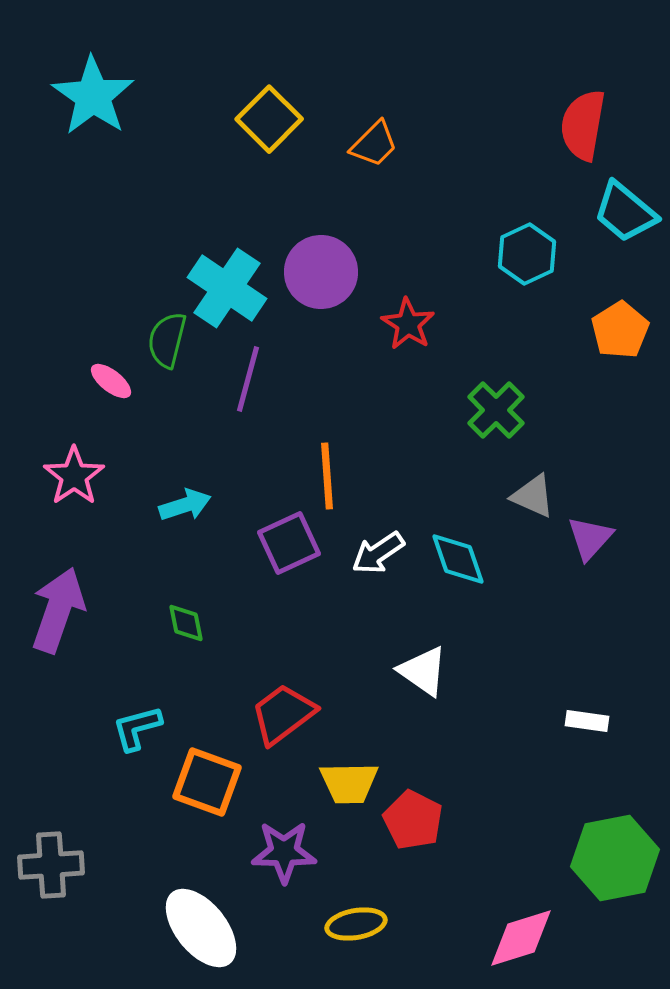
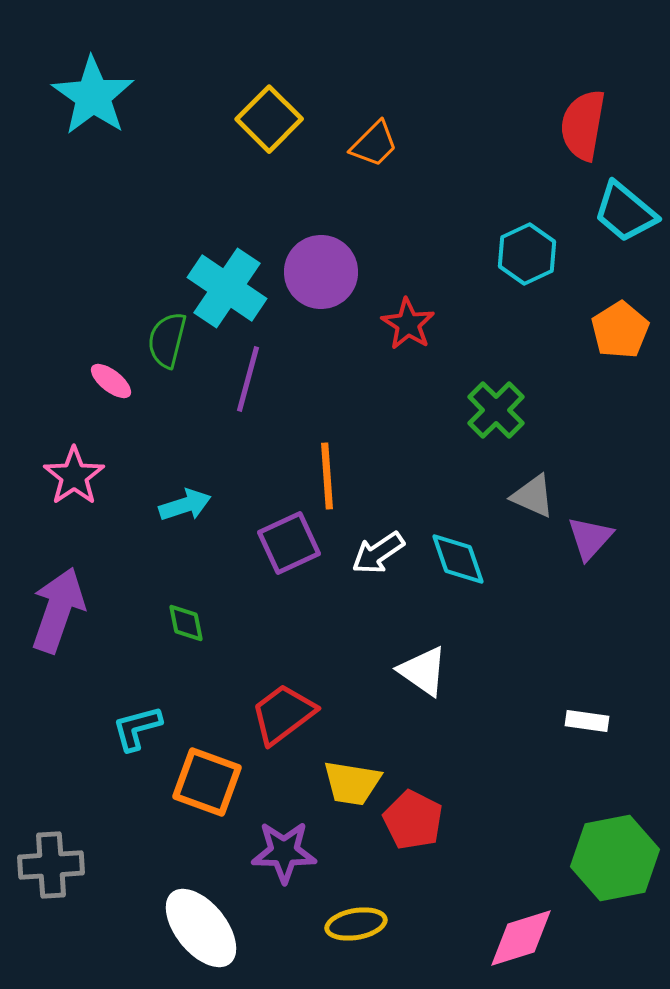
yellow trapezoid: moved 3 px right; rotated 10 degrees clockwise
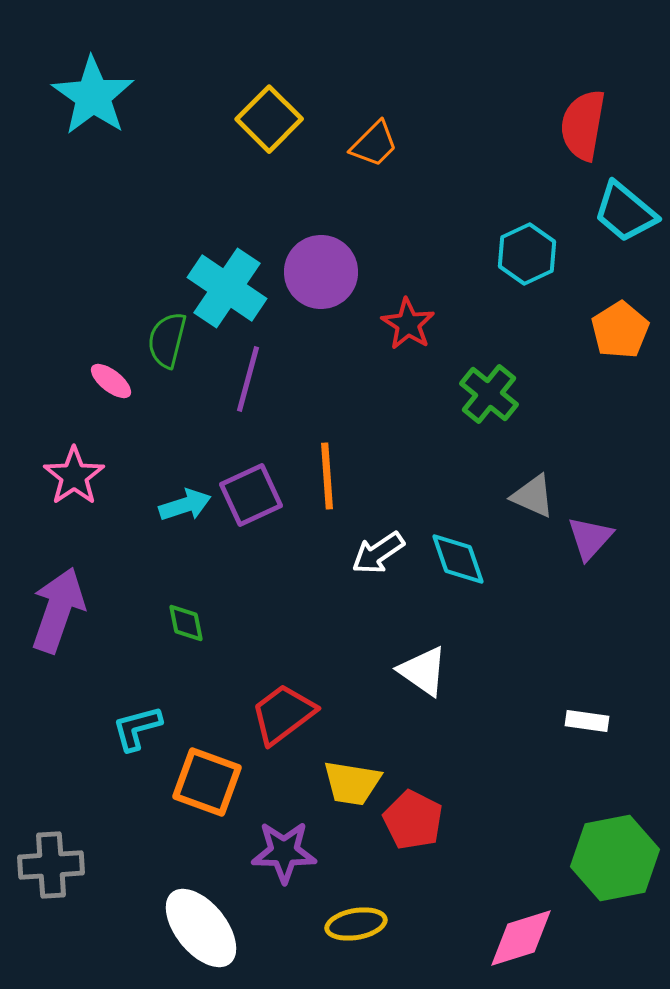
green cross: moved 7 px left, 16 px up; rotated 6 degrees counterclockwise
purple square: moved 38 px left, 48 px up
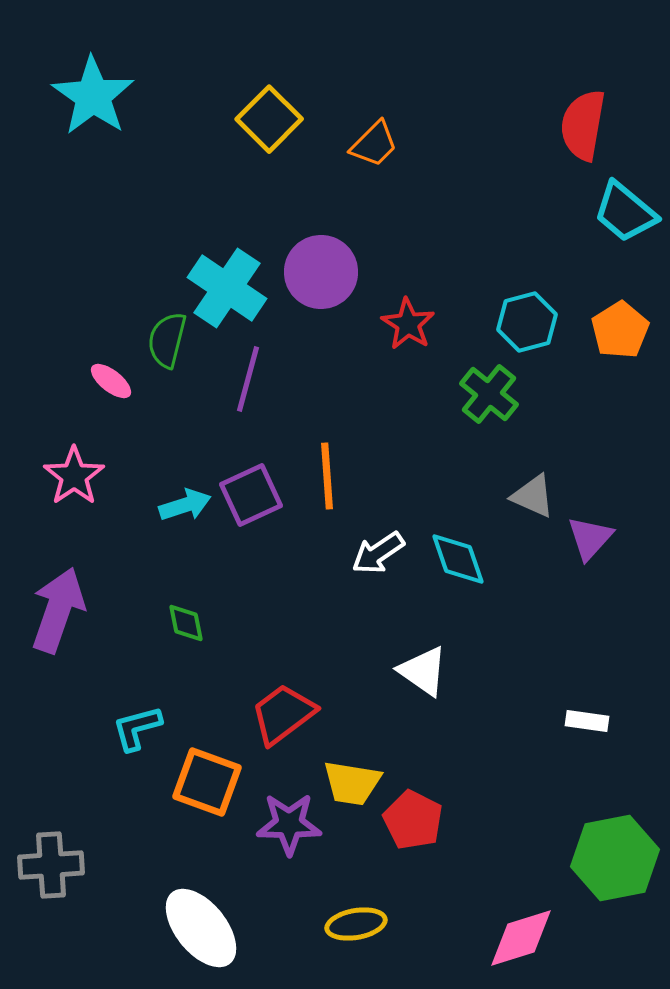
cyan hexagon: moved 68 px down; rotated 10 degrees clockwise
purple star: moved 5 px right, 28 px up
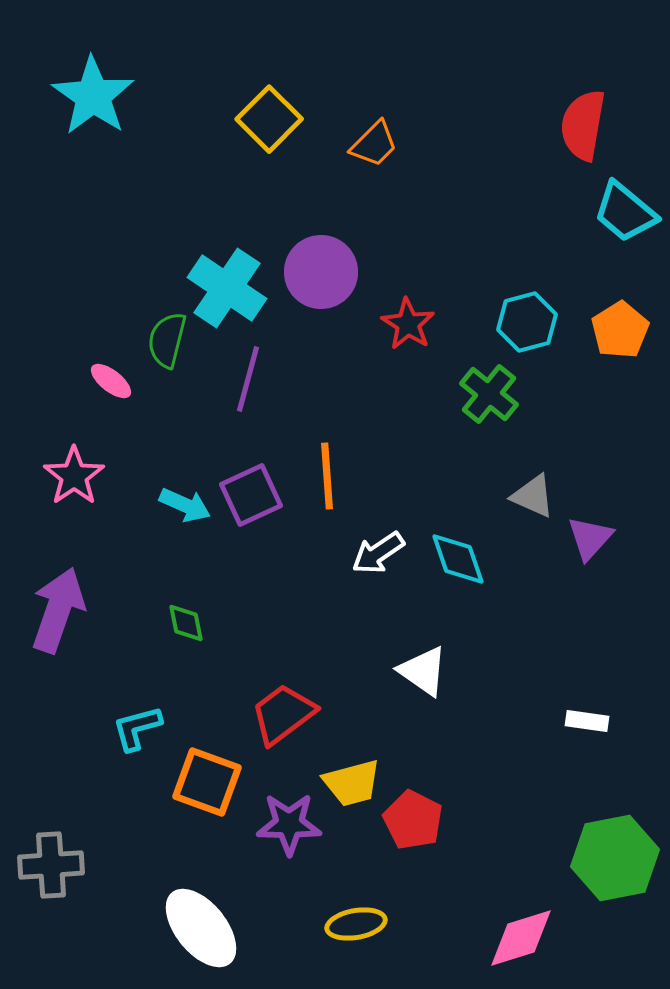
cyan arrow: rotated 42 degrees clockwise
yellow trapezoid: rotated 24 degrees counterclockwise
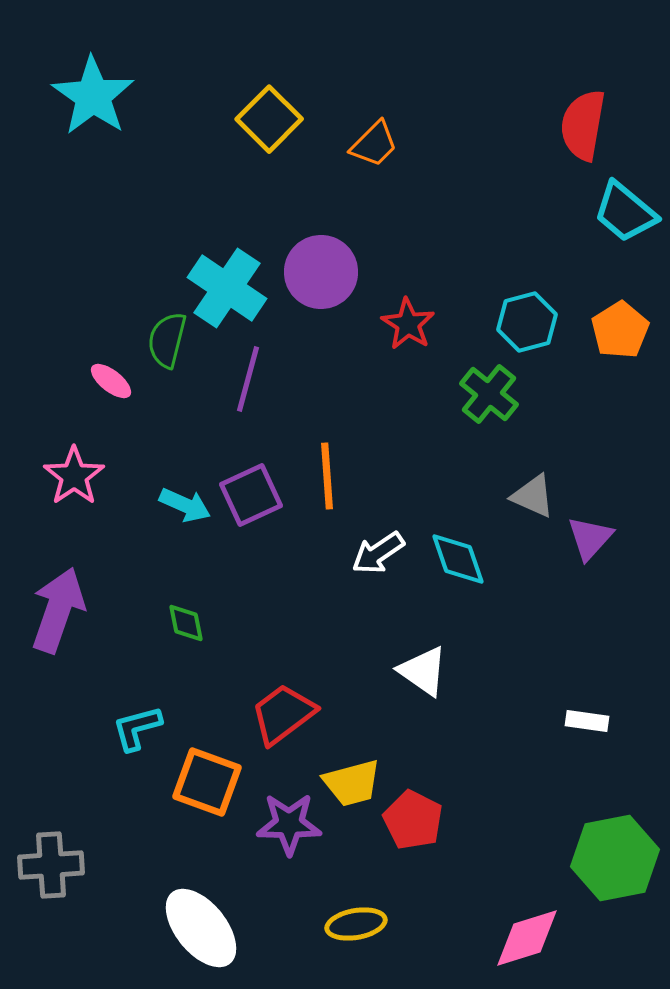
pink diamond: moved 6 px right
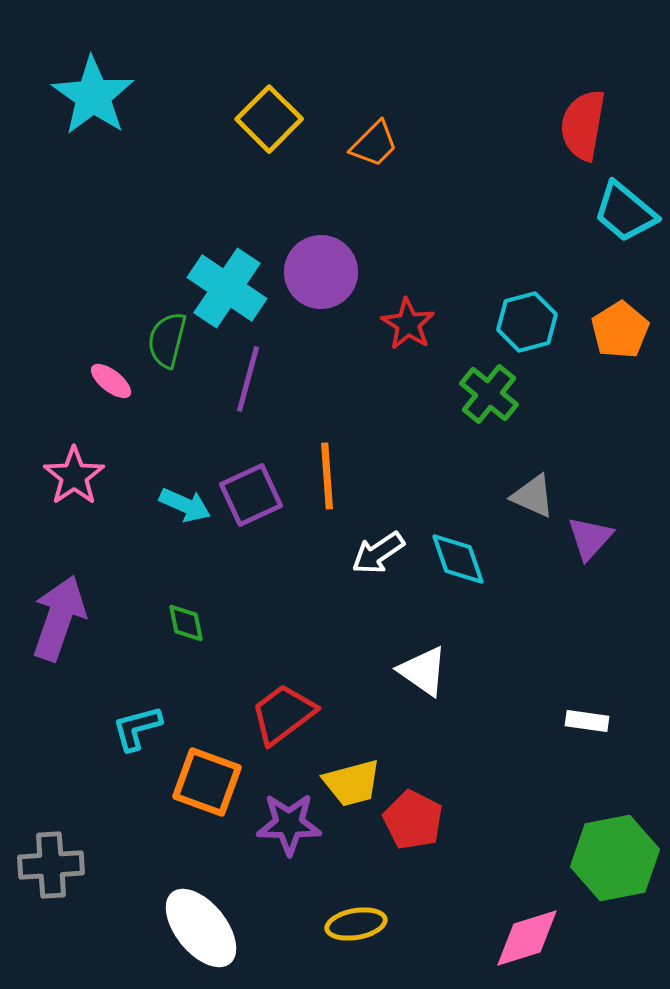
purple arrow: moved 1 px right, 8 px down
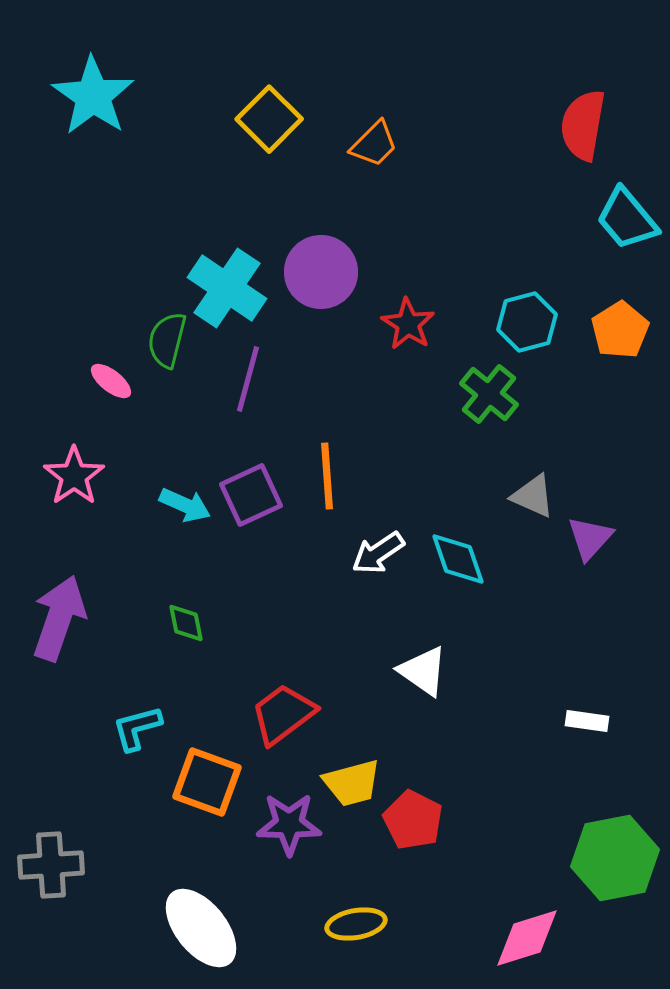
cyan trapezoid: moved 2 px right, 7 px down; rotated 10 degrees clockwise
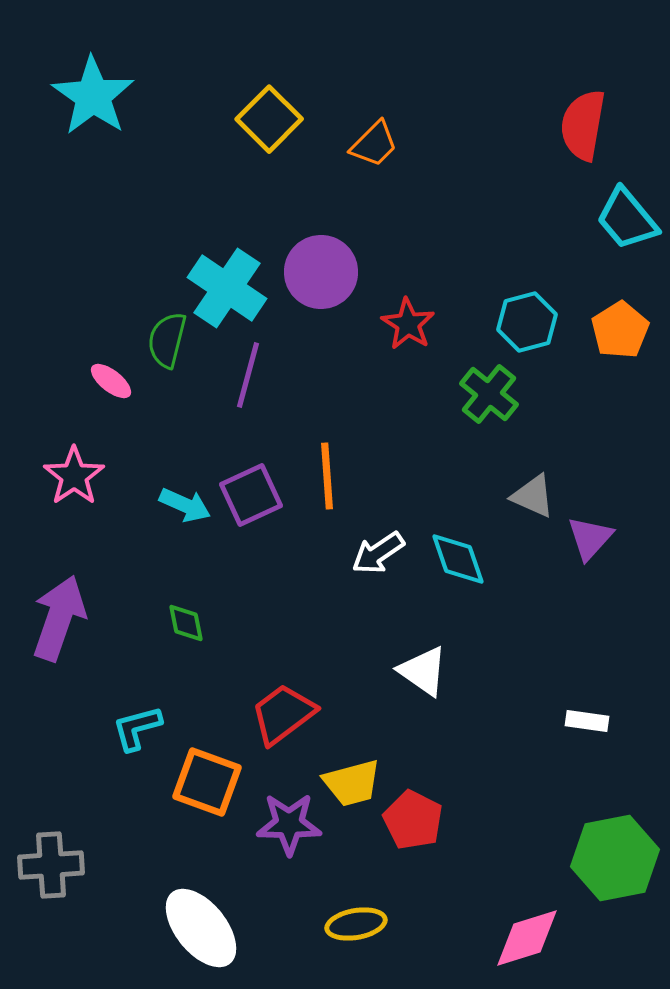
purple line: moved 4 px up
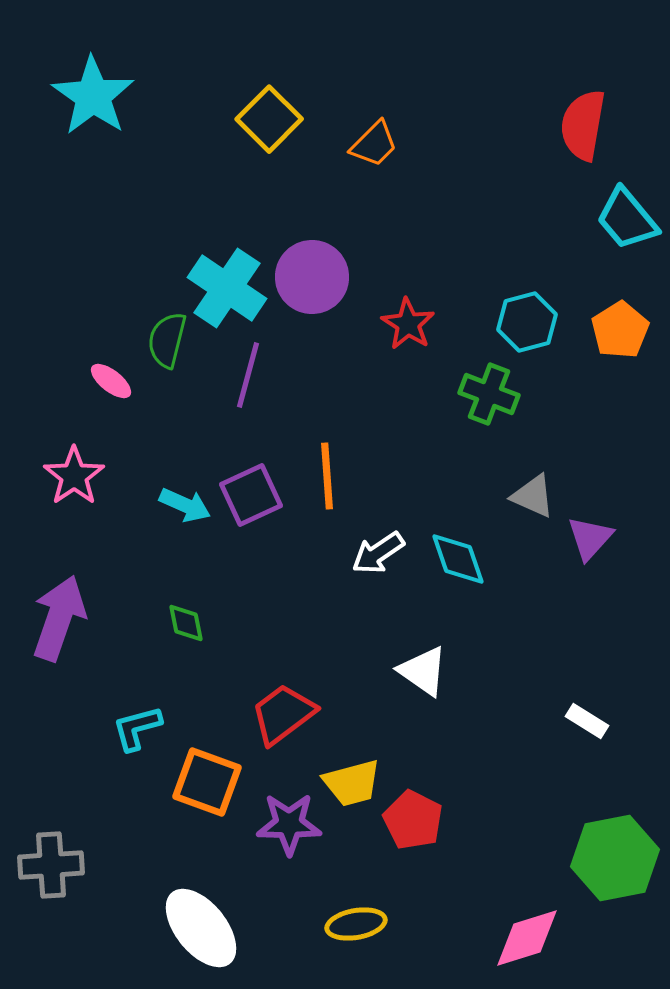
purple circle: moved 9 px left, 5 px down
green cross: rotated 18 degrees counterclockwise
white rectangle: rotated 24 degrees clockwise
